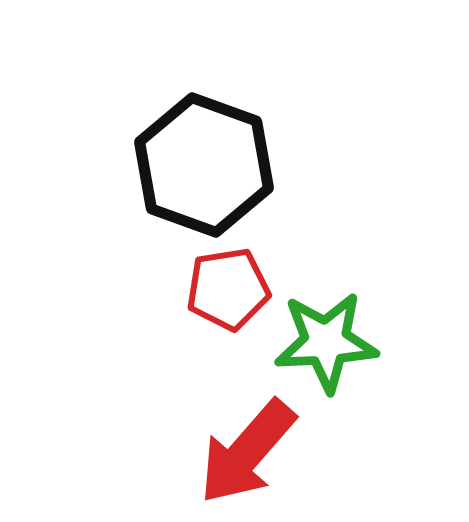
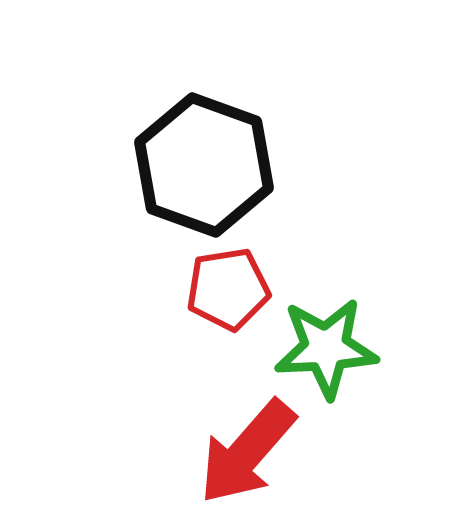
green star: moved 6 px down
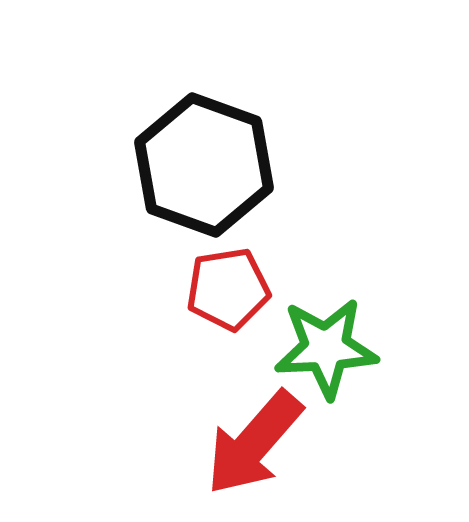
red arrow: moved 7 px right, 9 px up
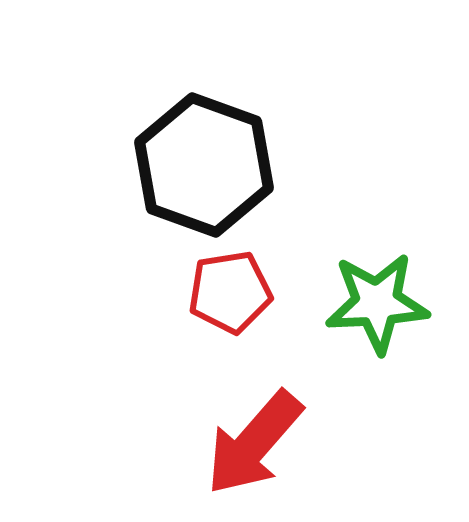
red pentagon: moved 2 px right, 3 px down
green star: moved 51 px right, 45 px up
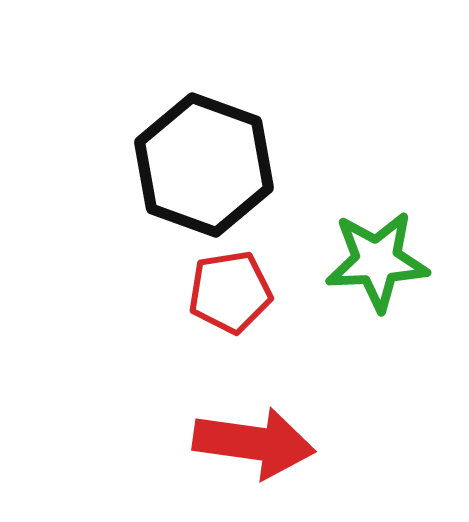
green star: moved 42 px up
red arrow: rotated 123 degrees counterclockwise
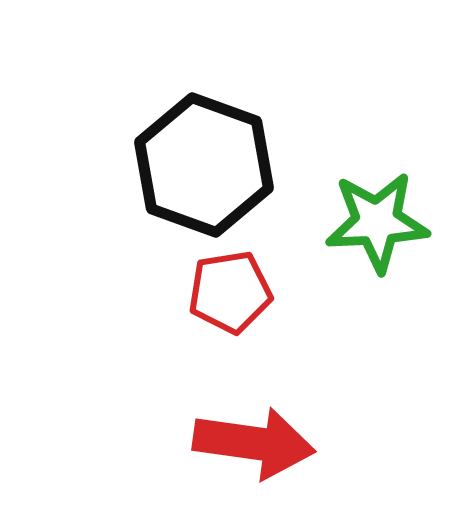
green star: moved 39 px up
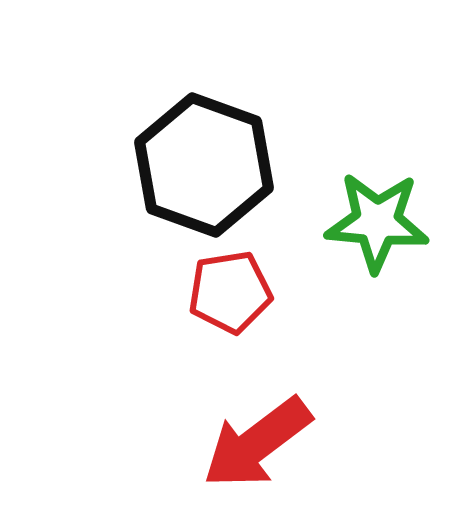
green star: rotated 8 degrees clockwise
red arrow: moved 3 px right; rotated 135 degrees clockwise
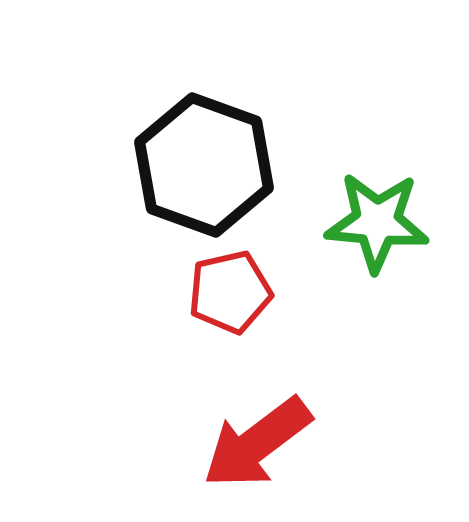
red pentagon: rotated 4 degrees counterclockwise
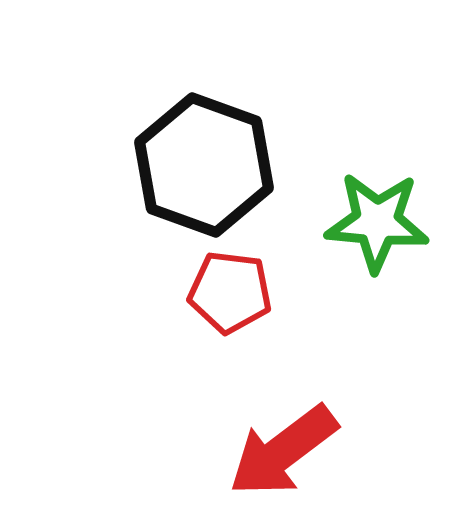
red pentagon: rotated 20 degrees clockwise
red arrow: moved 26 px right, 8 px down
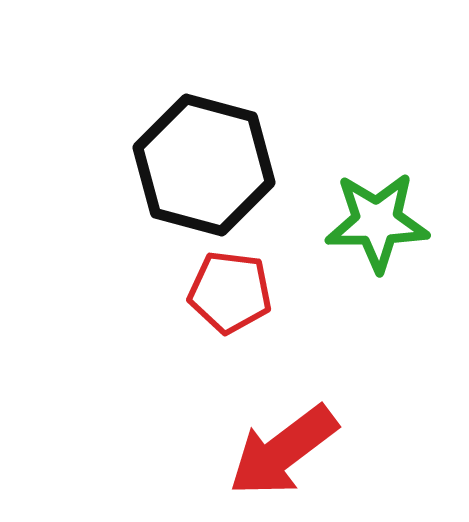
black hexagon: rotated 5 degrees counterclockwise
green star: rotated 6 degrees counterclockwise
